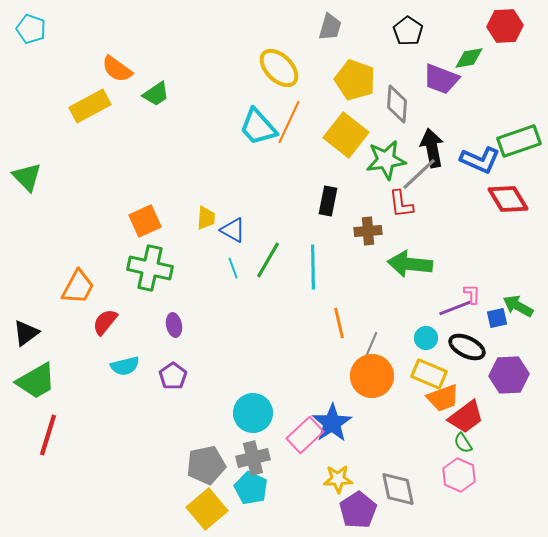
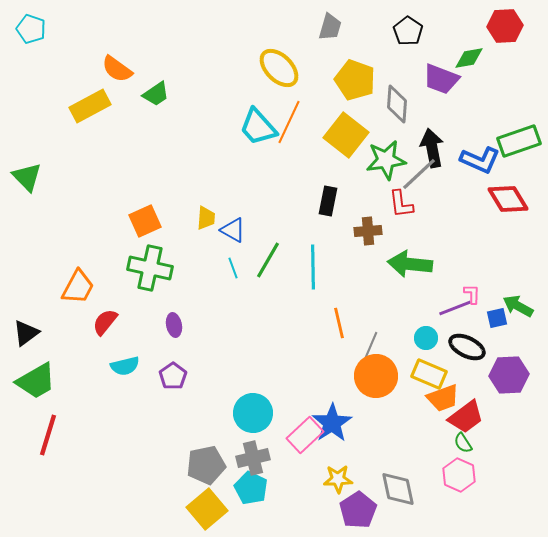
orange circle at (372, 376): moved 4 px right
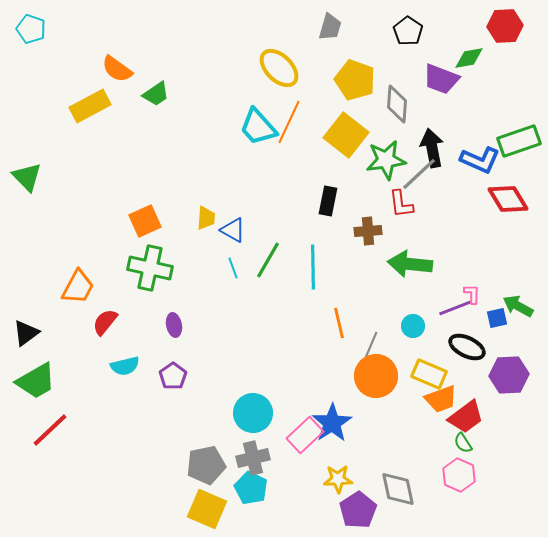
cyan circle at (426, 338): moved 13 px left, 12 px up
orange trapezoid at (443, 398): moved 2 px left, 1 px down
red line at (48, 435): moved 2 px right, 5 px up; rotated 30 degrees clockwise
yellow square at (207, 509): rotated 27 degrees counterclockwise
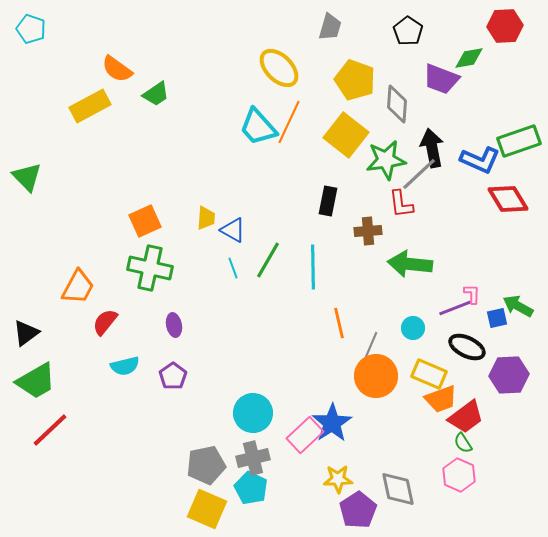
cyan circle at (413, 326): moved 2 px down
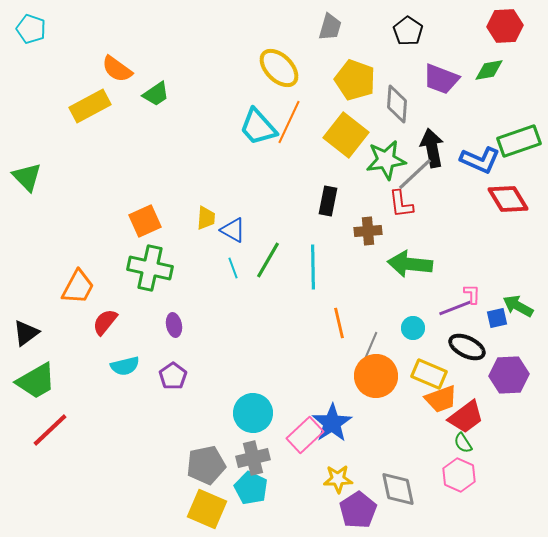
green diamond at (469, 58): moved 20 px right, 12 px down
gray line at (419, 174): moved 4 px left
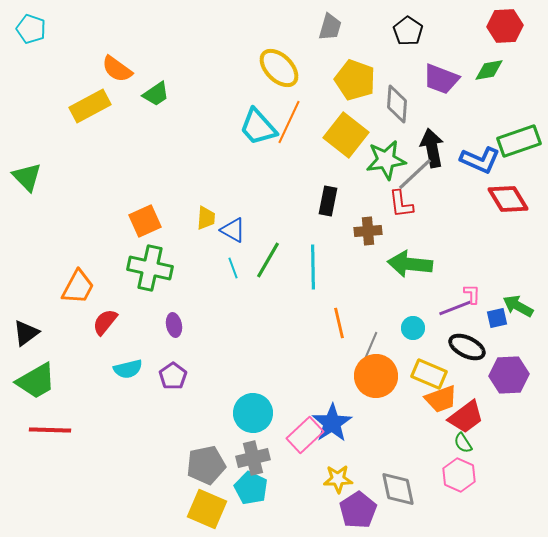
cyan semicircle at (125, 366): moved 3 px right, 3 px down
red line at (50, 430): rotated 45 degrees clockwise
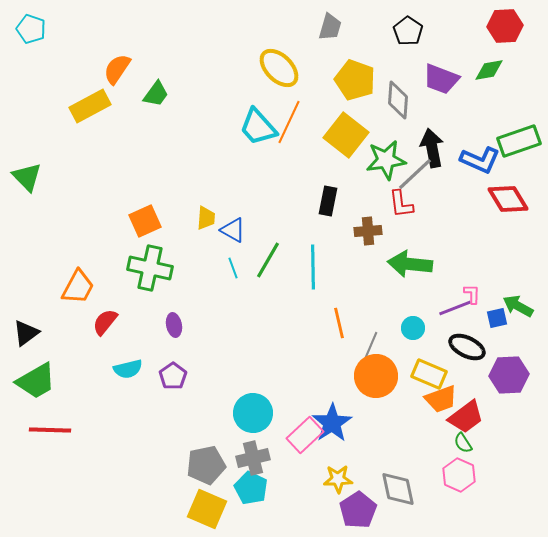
orange semicircle at (117, 69): rotated 88 degrees clockwise
green trapezoid at (156, 94): rotated 20 degrees counterclockwise
gray diamond at (397, 104): moved 1 px right, 4 px up
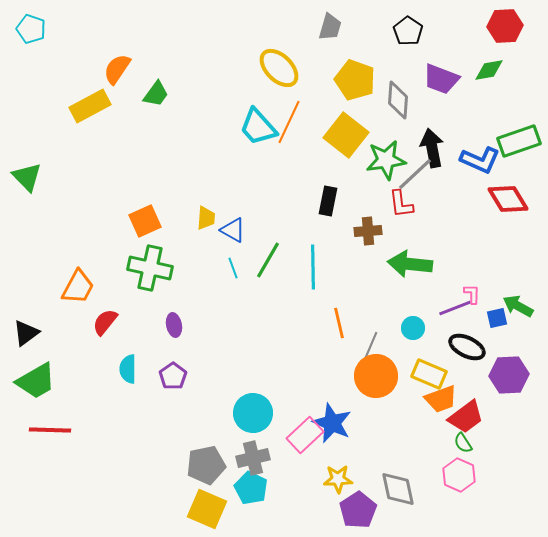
cyan semicircle at (128, 369): rotated 104 degrees clockwise
blue star at (332, 423): rotated 15 degrees counterclockwise
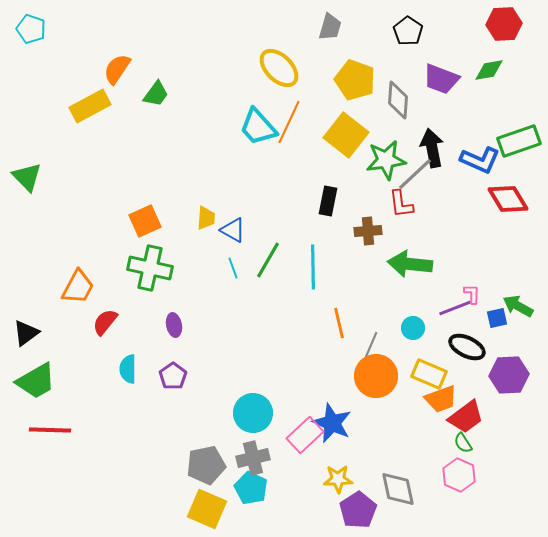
red hexagon at (505, 26): moved 1 px left, 2 px up
